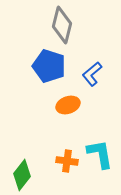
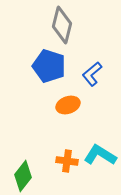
cyan L-shape: moved 1 px down; rotated 48 degrees counterclockwise
green diamond: moved 1 px right, 1 px down
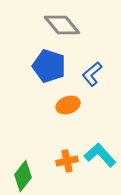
gray diamond: rotated 54 degrees counterclockwise
cyan L-shape: rotated 16 degrees clockwise
orange cross: rotated 20 degrees counterclockwise
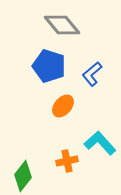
orange ellipse: moved 5 px left, 1 px down; rotated 30 degrees counterclockwise
cyan L-shape: moved 12 px up
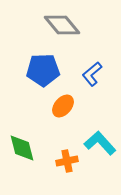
blue pentagon: moved 6 px left, 4 px down; rotated 20 degrees counterclockwise
green diamond: moved 1 px left, 28 px up; rotated 52 degrees counterclockwise
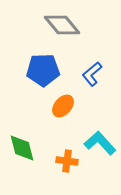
orange cross: rotated 20 degrees clockwise
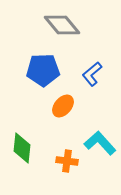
green diamond: rotated 20 degrees clockwise
